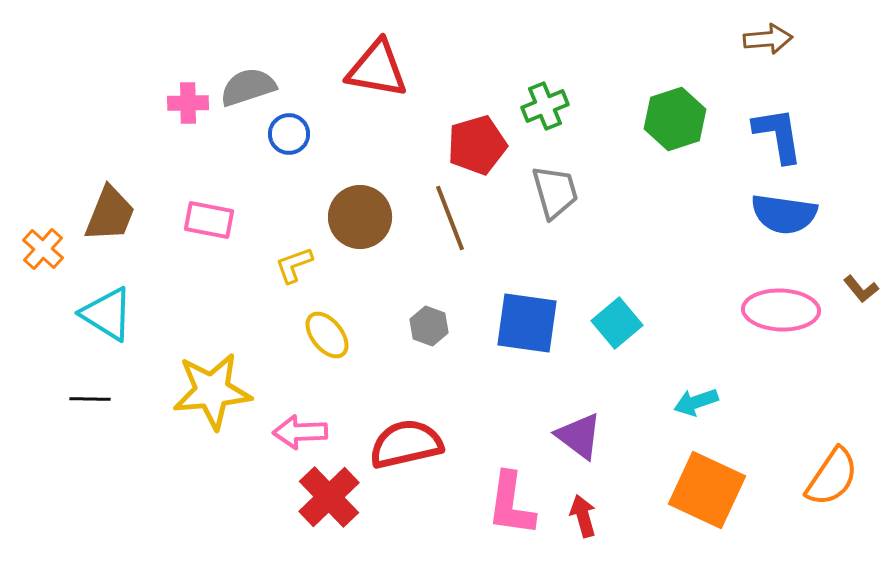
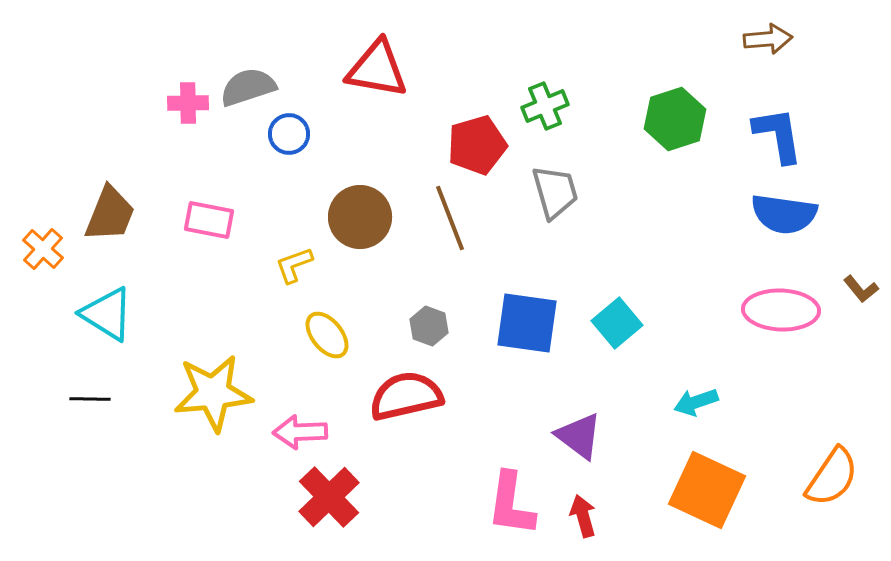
yellow star: moved 1 px right, 2 px down
red semicircle: moved 48 px up
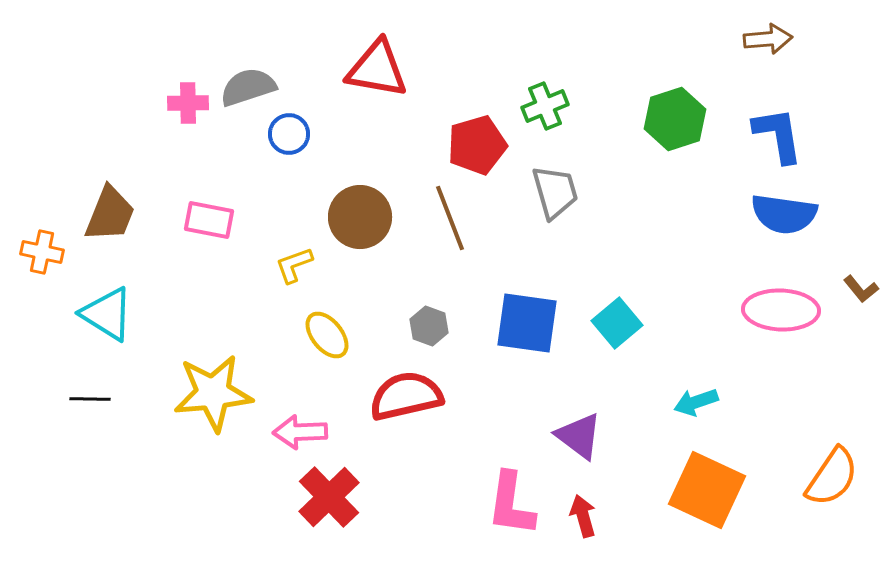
orange cross: moved 1 px left, 3 px down; rotated 30 degrees counterclockwise
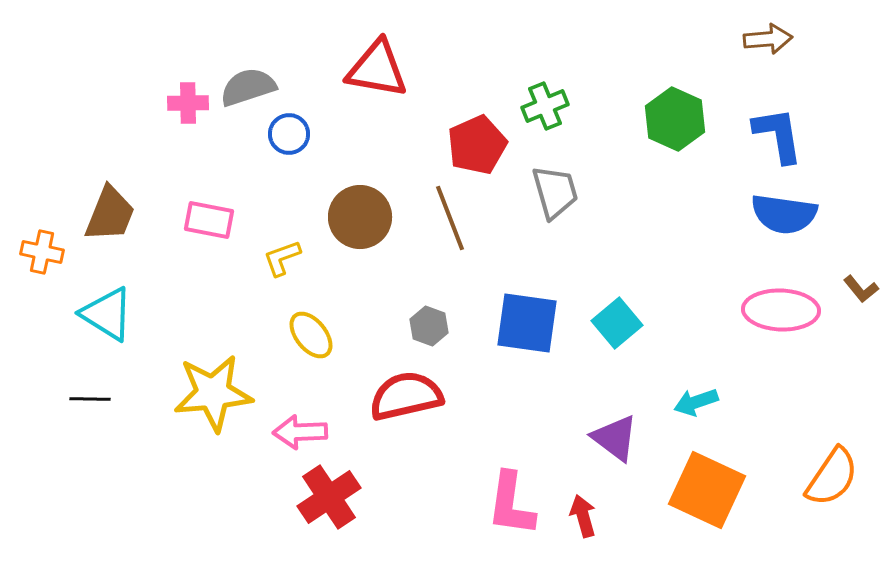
green hexagon: rotated 18 degrees counterclockwise
red pentagon: rotated 8 degrees counterclockwise
yellow L-shape: moved 12 px left, 7 px up
yellow ellipse: moved 16 px left
purple triangle: moved 36 px right, 2 px down
red cross: rotated 10 degrees clockwise
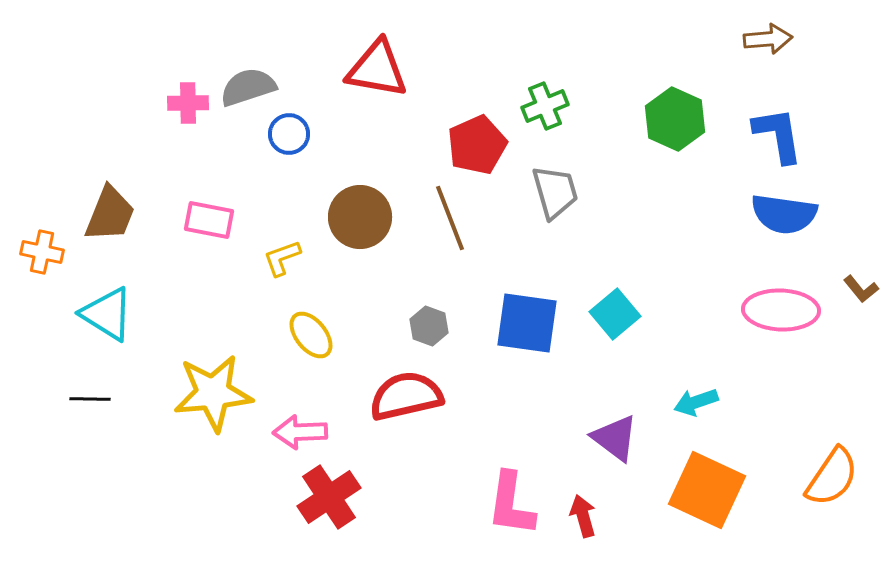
cyan square: moved 2 px left, 9 px up
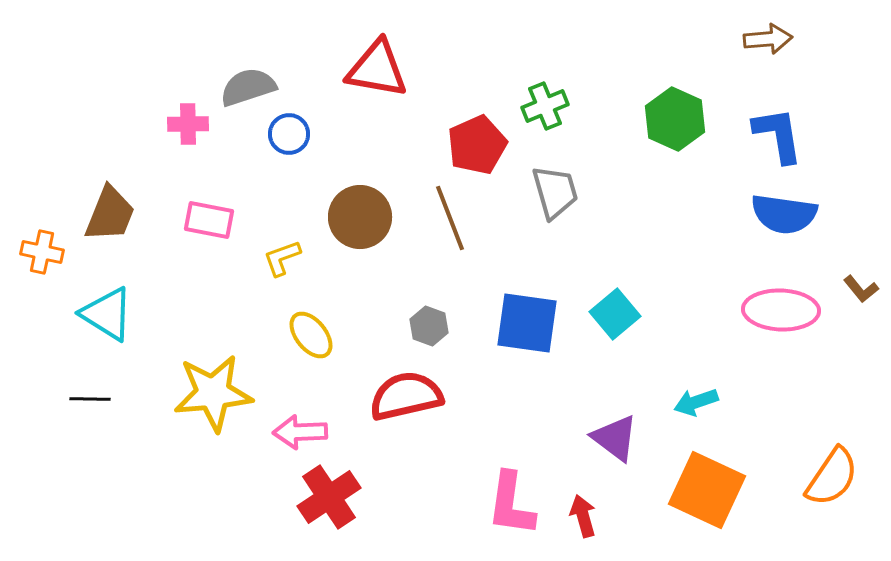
pink cross: moved 21 px down
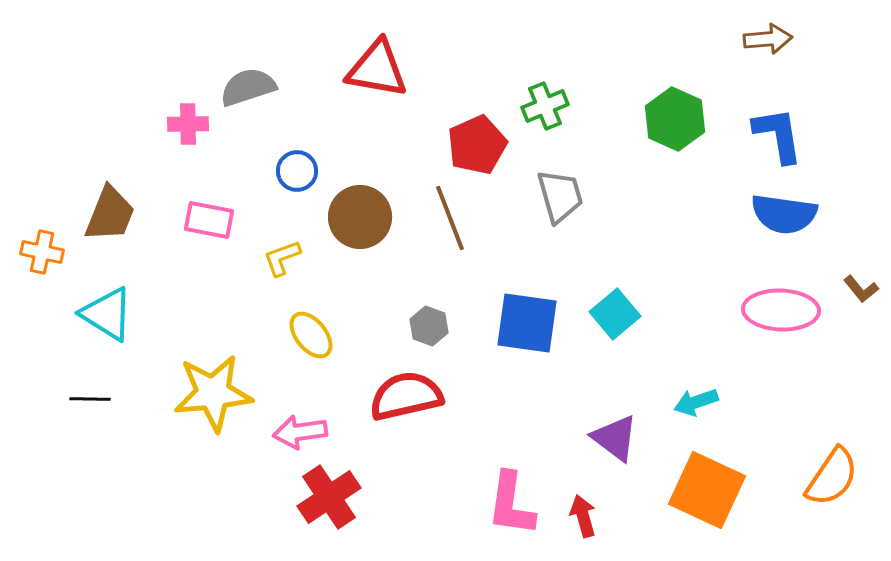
blue circle: moved 8 px right, 37 px down
gray trapezoid: moved 5 px right, 4 px down
pink arrow: rotated 6 degrees counterclockwise
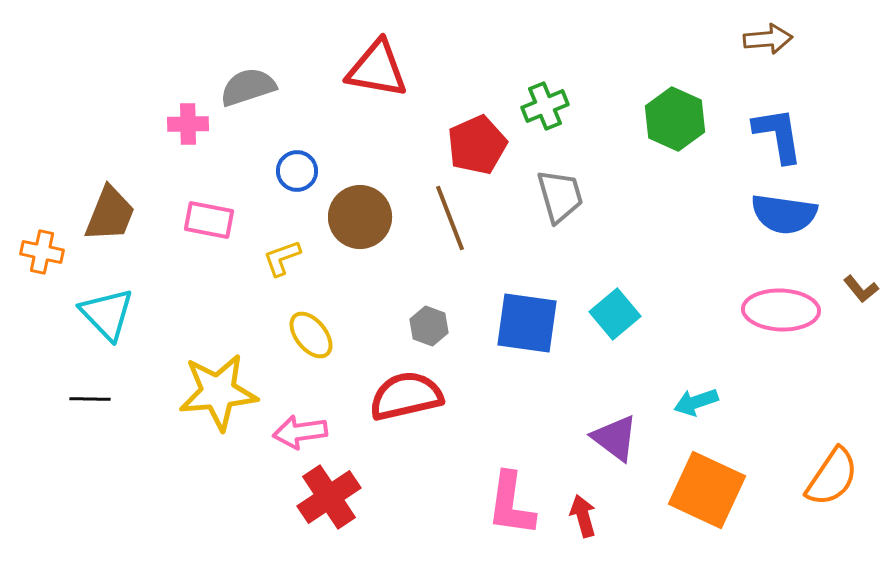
cyan triangle: rotated 14 degrees clockwise
yellow star: moved 5 px right, 1 px up
